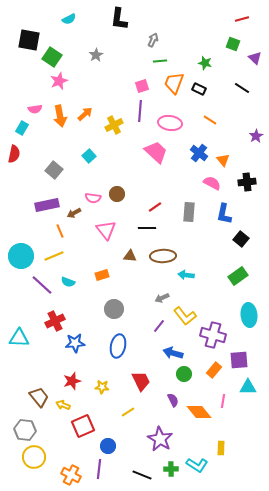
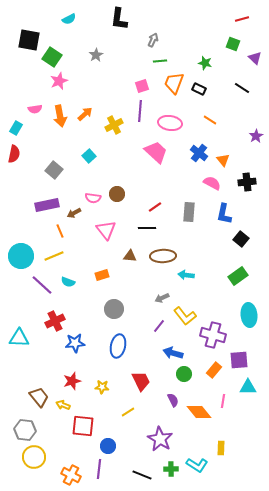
cyan rectangle at (22, 128): moved 6 px left
red square at (83, 426): rotated 30 degrees clockwise
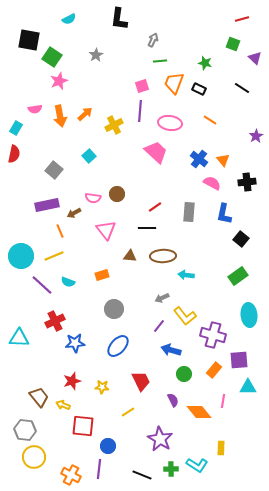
blue cross at (199, 153): moved 6 px down
blue ellipse at (118, 346): rotated 30 degrees clockwise
blue arrow at (173, 353): moved 2 px left, 3 px up
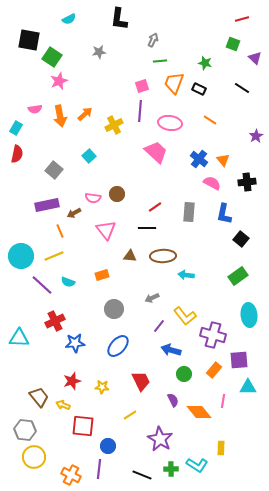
gray star at (96, 55): moved 3 px right, 3 px up; rotated 24 degrees clockwise
red semicircle at (14, 154): moved 3 px right
gray arrow at (162, 298): moved 10 px left
yellow line at (128, 412): moved 2 px right, 3 px down
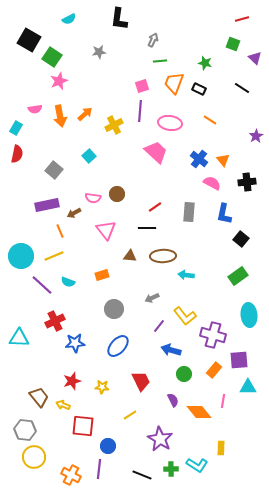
black square at (29, 40): rotated 20 degrees clockwise
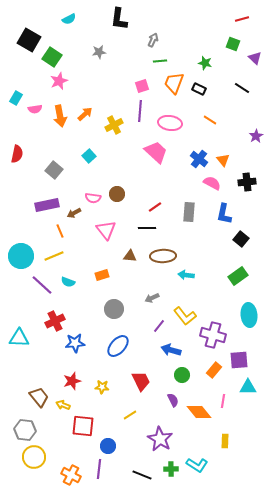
cyan rectangle at (16, 128): moved 30 px up
green circle at (184, 374): moved 2 px left, 1 px down
yellow rectangle at (221, 448): moved 4 px right, 7 px up
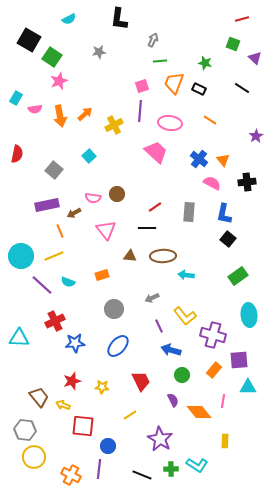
black square at (241, 239): moved 13 px left
purple line at (159, 326): rotated 64 degrees counterclockwise
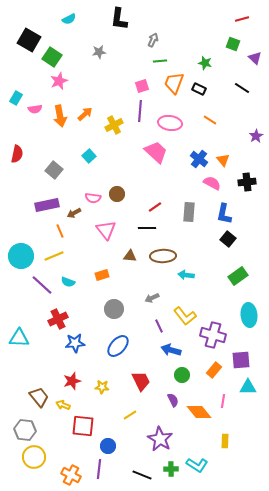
red cross at (55, 321): moved 3 px right, 2 px up
purple square at (239, 360): moved 2 px right
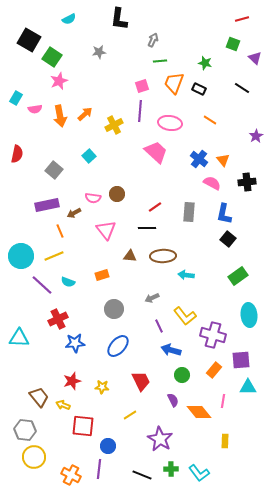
cyan L-shape at (197, 465): moved 2 px right, 8 px down; rotated 20 degrees clockwise
